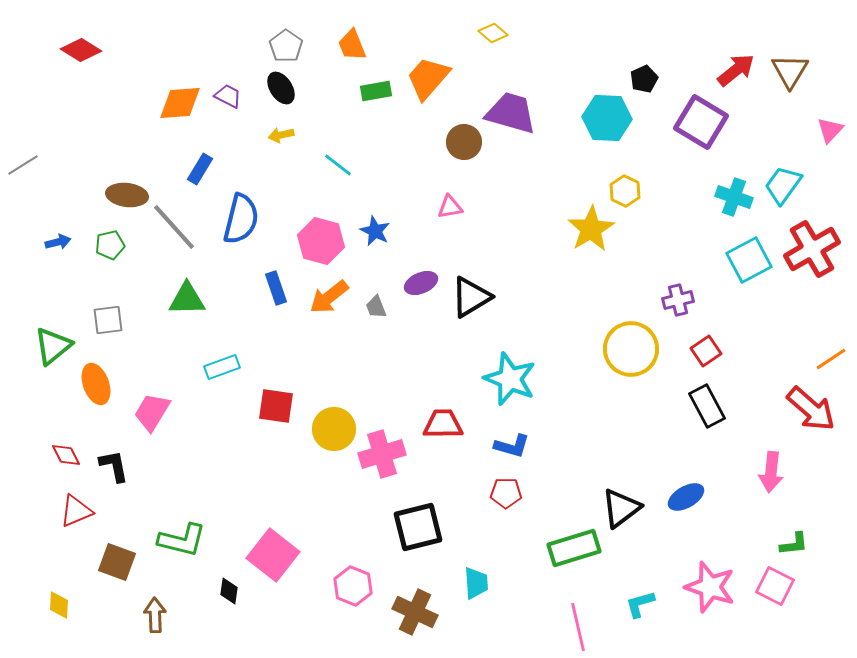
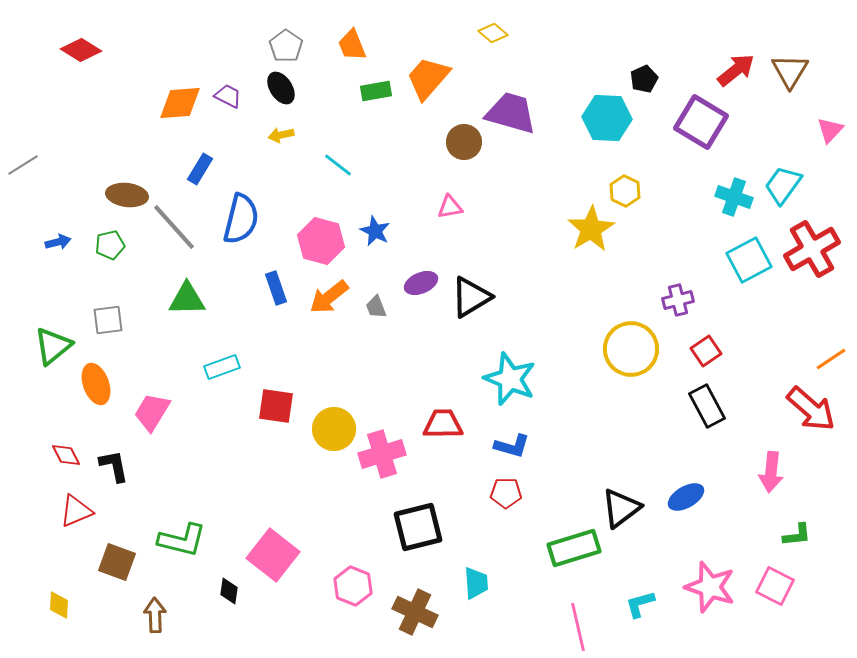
green L-shape at (794, 544): moved 3 px right, 9 px up
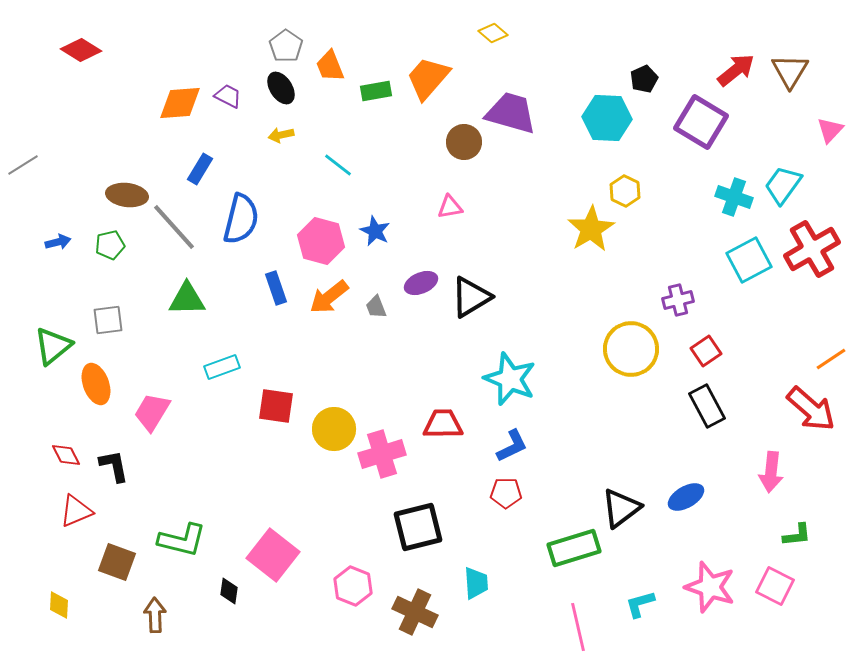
orange trapezoid at (352, 45): moved 22 px left, 21 px down
blue L-shape at (512, 446): rotated 42 degrees counterclockwise
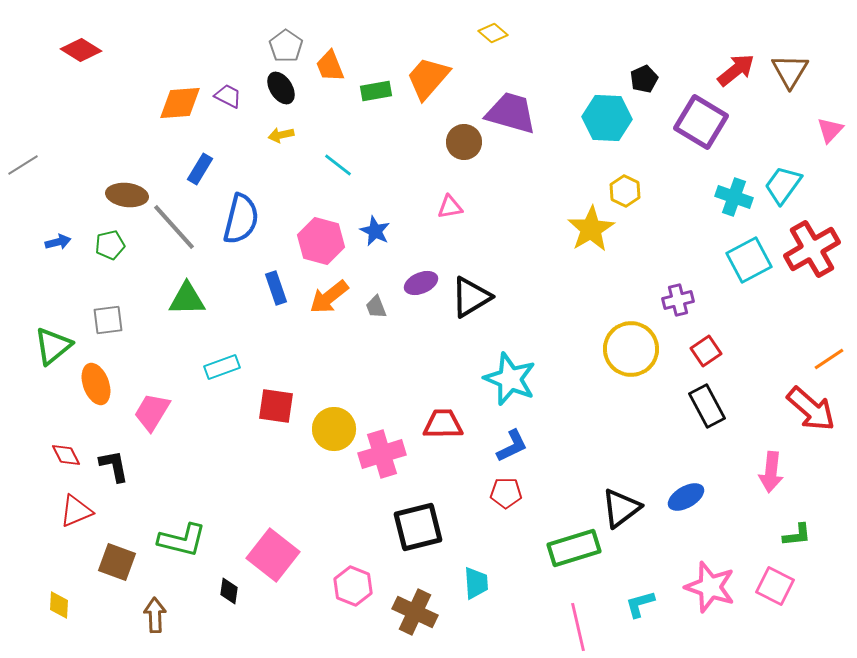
orange line at (831, 359): moved 2 px left
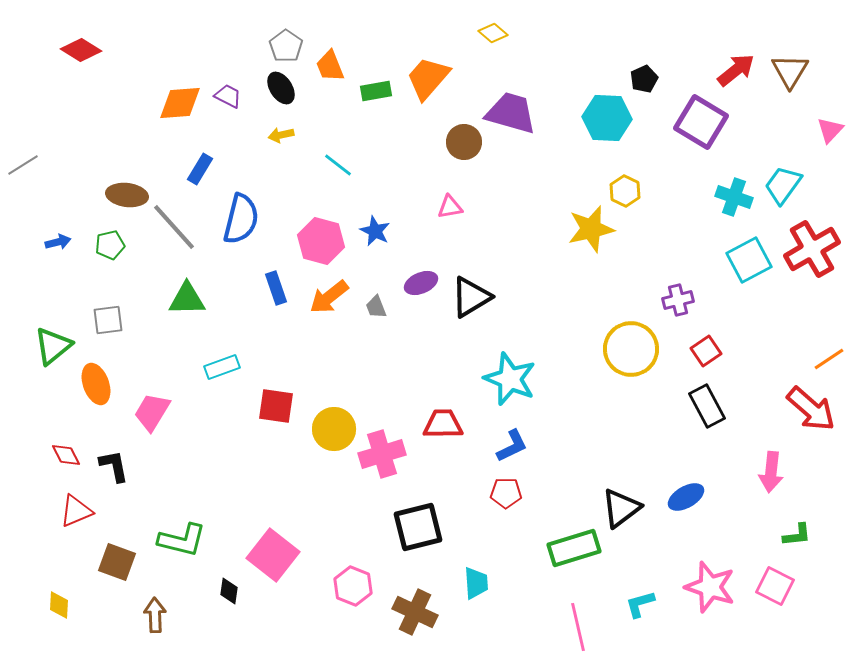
yellow star at (591, 229): rotated 18 degrees clockwise
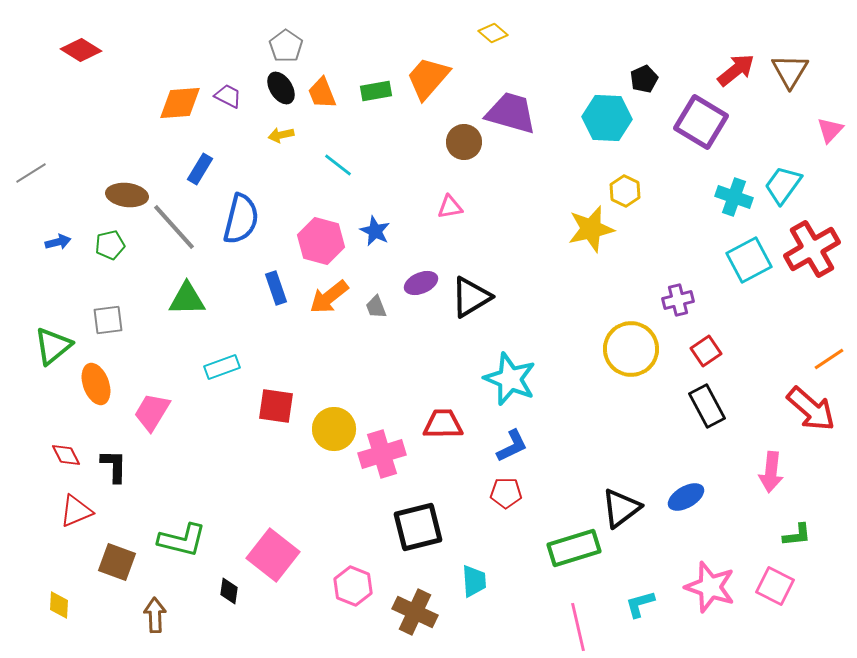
orange trapezoid at (330, 66): moved 8 px left, 27 px down
gray line at (23, 165): moved 8 px right, 8 px down
black L-shape at (114, 466): rotated 12 degrees clockwise
cyan trapezoid at (476, 583): moved 2 px left, 2 px up
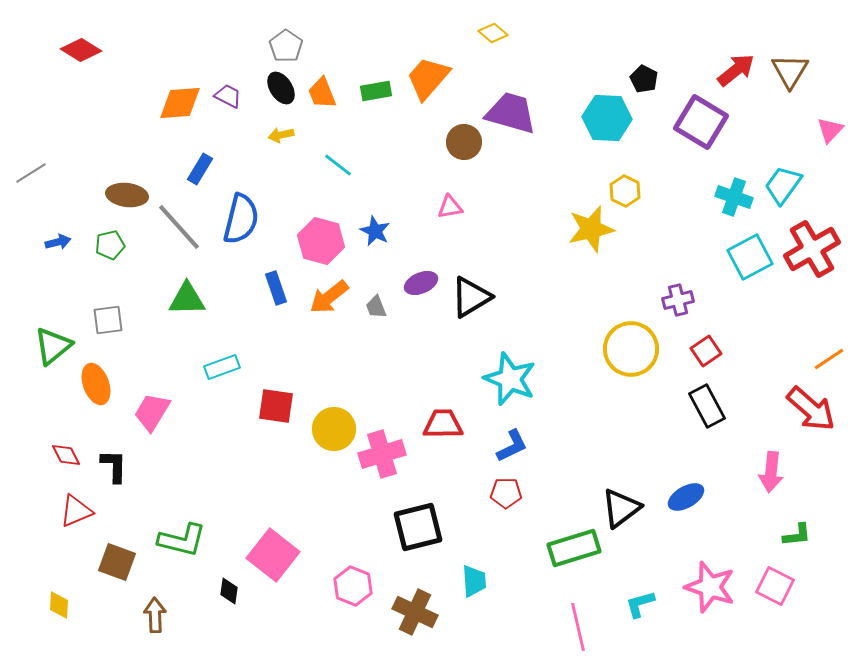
black pentagon at (644, 79): rotated 20 degrees counterclockwise
gray line at (174, 227): moved 5 px right
cyan square at (749, 260): moved 1 px right, 3 px up
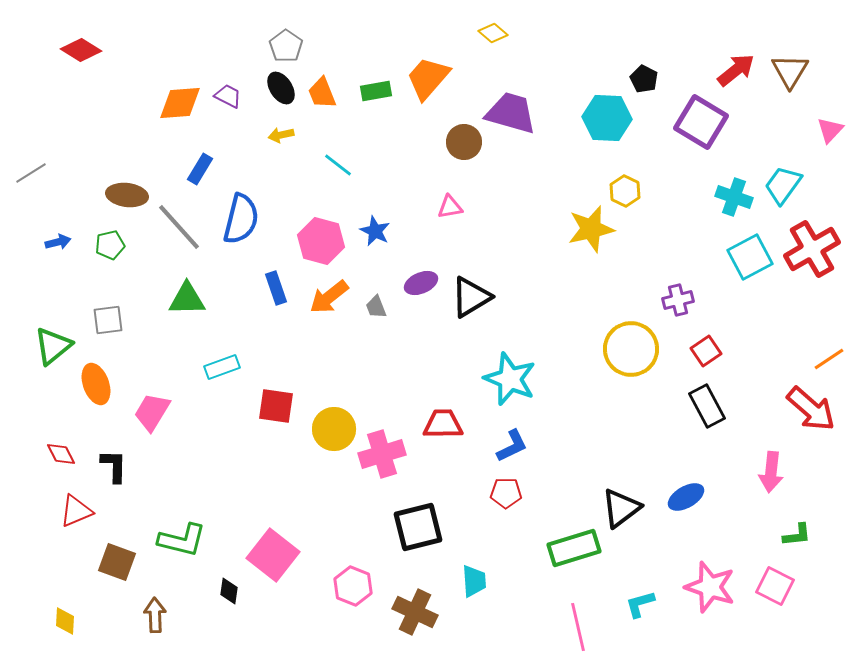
red diamond at (66, 455): moved 5 px left, 1 px up
yellow diamond at (59, 605): moved 6 px right, 16 px down
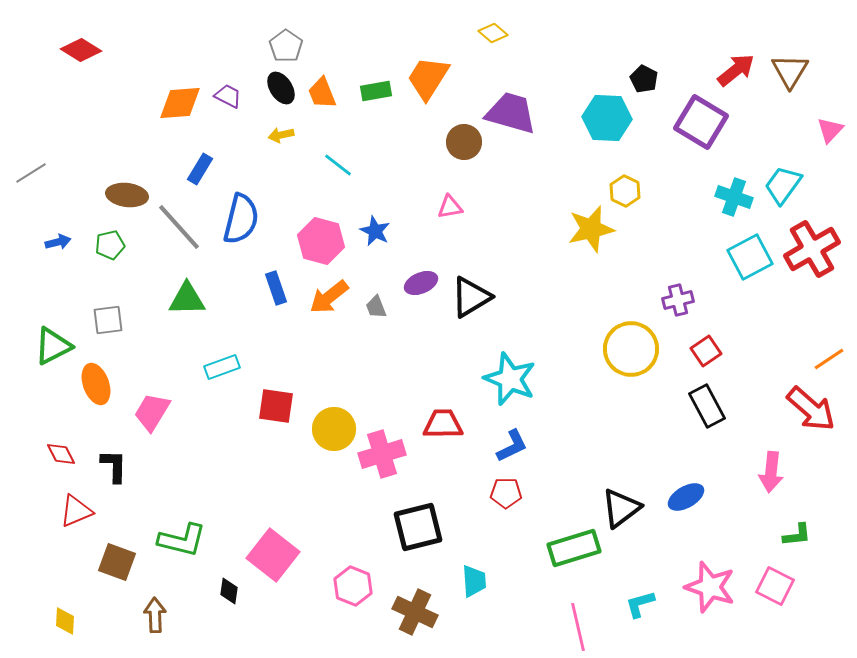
orange trapezoid at (428, 78): rotated 9 degrees counterclockwise
green triangle at (53, 346): rotated 12 degrees clockwise
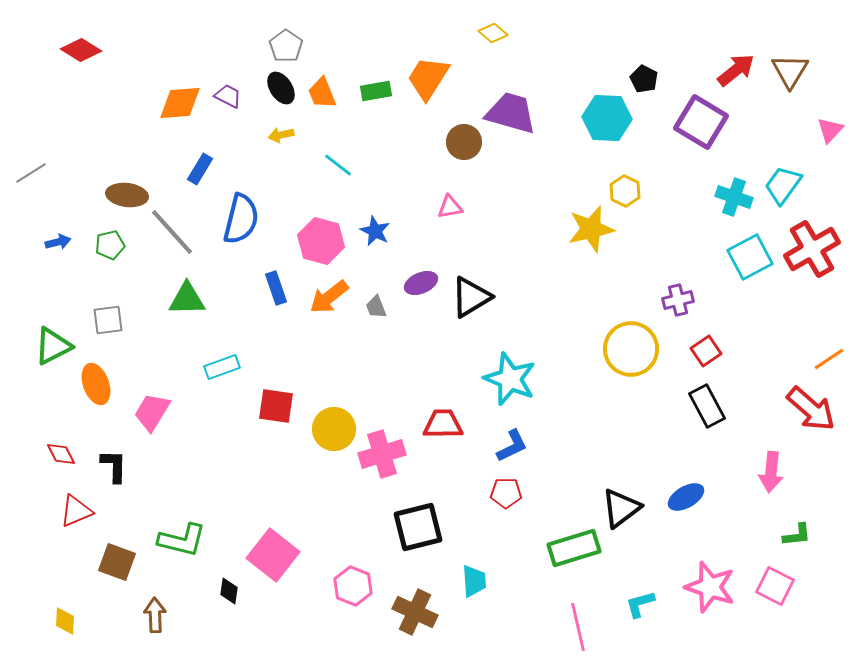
gray line at (179, 227): moved 7 px left, 5 px down
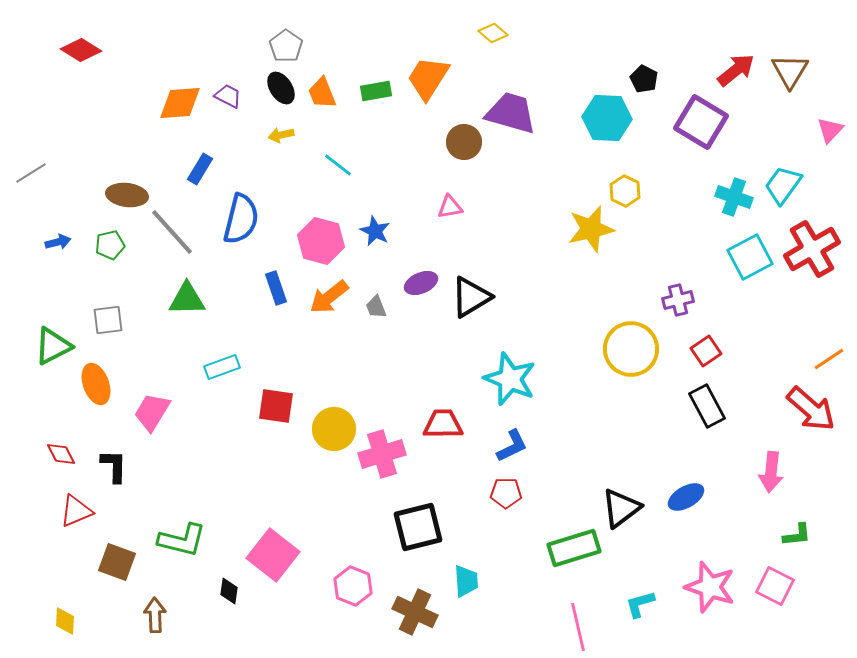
cyan trapezoid at (474, 581): moved 8 px left
